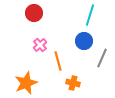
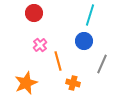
gray line: moved 6 px down
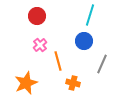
red circle: moved 3 px right, 3 px down
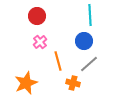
cyan line: rotated 20 degrees counterclockwise
pink cross: moved 3 px up
gray line: moved 13 px left; rotated 24 degrees clockwise
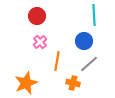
cyan line: moved 4 px right
orange line: moved 1 px left; rotated 24 degrees clockwise
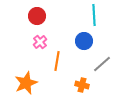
gray line: moved 13 px right
orange cross: moved 9 px right, 2 px down
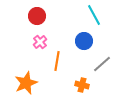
cyan line: rotated 25 degrees counterclockwise
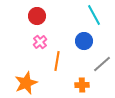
orange cross: rotated 16 degrees counterclockwise
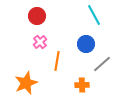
blue circle: moved 2 px right, 3 px down
